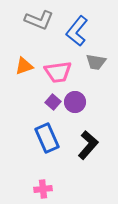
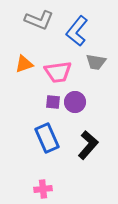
orange triangle: moved 2 px up
purple square: rotated 35 degrees counterclockwise
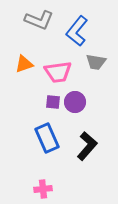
black L-shape: moved 1 px left, 1 px down
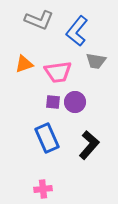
gray trapezoid: moved 1 px up
black L-shape: moved 2 px right, 1 px up
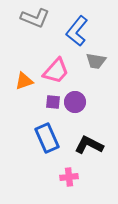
gray L-shape: moved 4 px left, 2 px up
orange triangle: moved 17 px down
pink trapezoid: moved 2 px left, 1 px up; rotated 40 degrees counterclockwise
black L-shape: rotated 104 degrees counterclockwise
pink cross: moved 26 px right, 12 px up
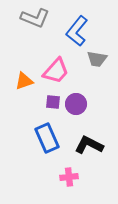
gray trapezoid: moved 1 px right, 2 px up
purple circle: moved 1 px right, 2 px down
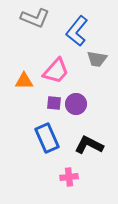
orange triangle: rotated 18 degrees clockwise
purple square: moved 1 px right, 1 px down
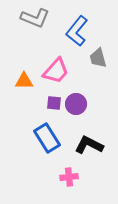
gray trapezoid: moved 1 px right, 1 px up; rotated 65 degrees clockwise
blue rectangle: rotated 8 degrees counterclockwise
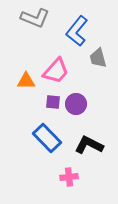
orange triangle: moved 2 px right
purple square: moved 1 px left, 1 px up
blue rectangle: rotated 12 degrees counterclockwise
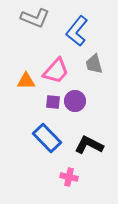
gray trapezoid: moved 4 px left, 6 px down
purple circle: moved 1 px left, 3 px up
pink cross: rotated 18 degrees clockwise
